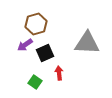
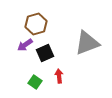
gray triangle: rotated 24 degrees counterclockwise
red arrow: moved 3 px down
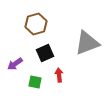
purple arrow: moved 10 px left, 19 px down
red arrow: moved 1 px up
green square: rotated 24 degrees counterclockwise
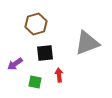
black square: rotated 18 degrees clockwise
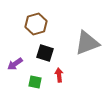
black square: rotated 24 degrees clockwise
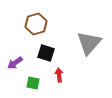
gray triangle: moved 2 px right; rotated 28 degrees counterclockwise
black square: moved 1 px right
purple arrow: moved 1 px up
green square: moved 2 px left, 1 px down
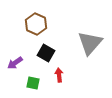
brown hexagon: rotated 20 degrees counterclockwise
gray triangle: moved 1 px right
black square: rotated 12 degrees clockwise
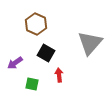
green square: moved 1 px left, 1 px down
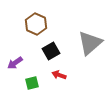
gray triangle: rotated 8 degrees clockwise
black square: moved 5 px right, 2 px up; rotated 30 degrees clockwise
red arrow: rotated 64 degrees counterclockwise
green square: moved 1 px up; rotated 24 degrees counterclockwise
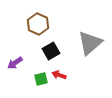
brown hexagon: moved 2 px right
green square: moved 9 px right, 4 px up
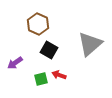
gray triangle: moved 1 px down
black square: moved 2 px left, 1 px up; rotated 30 degrees counterclockwise
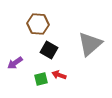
brown hexagon: rotated 20 degrees counterclockwise
